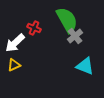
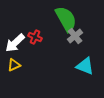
green semicircle: moved 1 px left, 1 px up
red cross: moved 1 px right, 9 px down
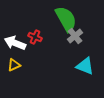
white arrow: rotated 65 degrees clockwise
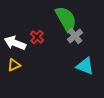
red cross: moved 2 px right; rotated 16 degrees clockwise
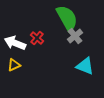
green semicircle: moved 1 px right, 1 px up
red cross: moved 1 px down
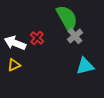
cyan triangle: rotated 36 degrees counterclockwise
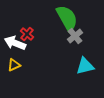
red cross: moved 10 px left, 4 px up
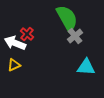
cyan triangle: moved 1 px right, 1 px down; rotated 18 degrees clockwise
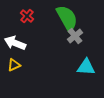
red cross: moved 18 px up
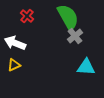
green semicircle: moved 1 px right, 1 px up
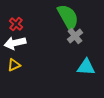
red cross: moved 11 px left, 8 px down
white arrow: rotated 35 degrees counterclockwise
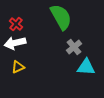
green semicircle: moved 7 px left
gray cross: moved 1 px left, 11 px down
yellow triangle: moved 4 px right, 2 px down
